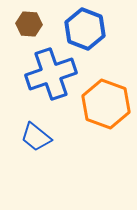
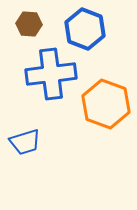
blue cross: rotated 12 degrees clockwise
blue trapezoid: moved 11 px left, 5 px down; rotated 56 degrees counterclockwise
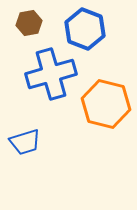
brown hexagon: moved 1 px up; rotated 15 degrees counterclockwise
blue cross: rotated 9 degrees counterclockwise
orange hexagon: rotated 6 degrees counterclockwise
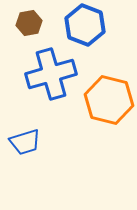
blue hexagon: moved 4 px up
orange hexagon: moved 3 px right, 4 px up
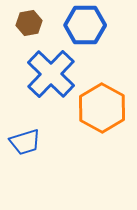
blue hexagon: rotated 21 degrees counterclockwise
blue cross: rotated 30 degrees counterclockwise
orange hexagon: moved 7 px left, 8 px down; rotated 15 degrees clockwise
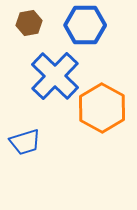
blue cross: moved 4 px right, 2 px down
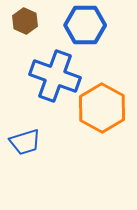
brown hexagon: moved 4 px left, 2 px up; rotated 25 degrees counterclockwise
blue cross: rotated 24 degrees counterclockwise
